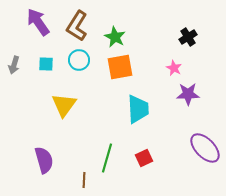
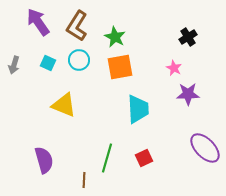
cyan square: moved 2 px right, 1 px up; rotated 21 degrees clockwise
yellow triangle: rotated 44 degrees counterclockwise
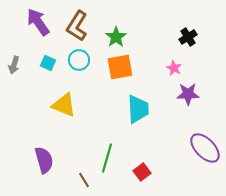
green star: moved 1 px right; rotated 10 degrees clockwise
red square: moved 2 px left, 14 px down; rotated 12 degrees counterclockwise
brown line: rotated 35 degrees counterclockwise
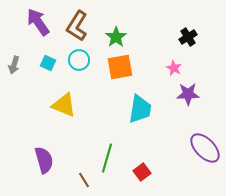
cyan trapezoid: moved 2 px right; rotated 12 degrees clockwise
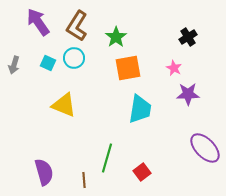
cyan circle: moved 5 px left, 2 px up
orange square: moved 8 px right, 1 px down
purple semicircle: moved 12 px down
brown line: rotated 28 degrees clockwise
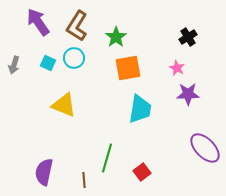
pink star: moved 3 px right
purple semicircle: rotated 152 degrees counterclockwise
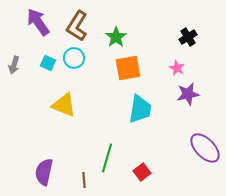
purple star: rotated 10 degrees counterclockwise
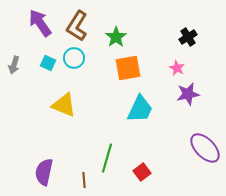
purple arrow: moved 2 px right, 1 px down
cyan trapezoid: rotated 16 degrees clockwise
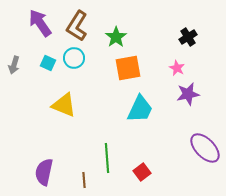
green line: rotated 20 degrees counterclockwise
